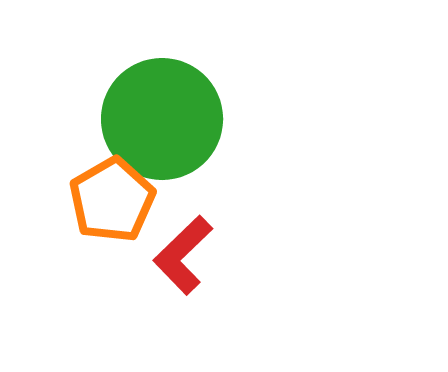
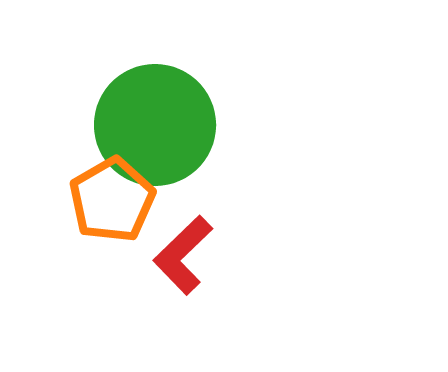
green circle: moved 7 px left, 6 px down
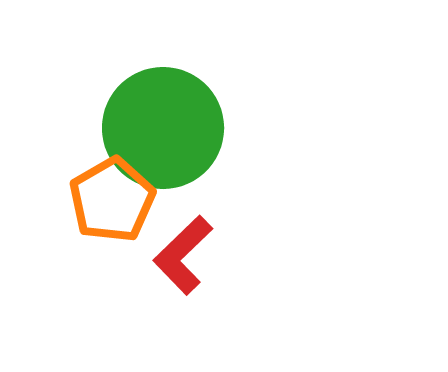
green circle: moved 8 px right, 3 px down
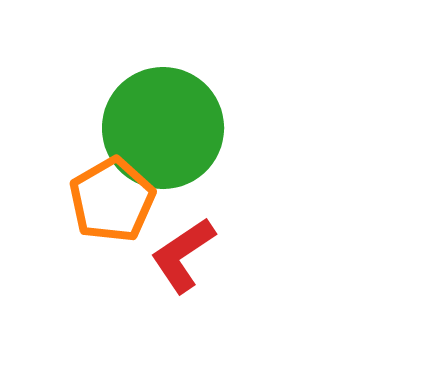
red L-shape: rotated 10 degrees clockwise
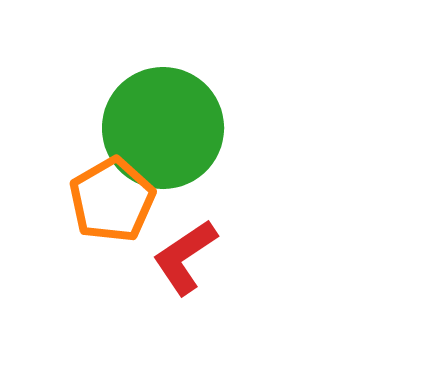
red L-shape: moved 2 px right, 2 px down
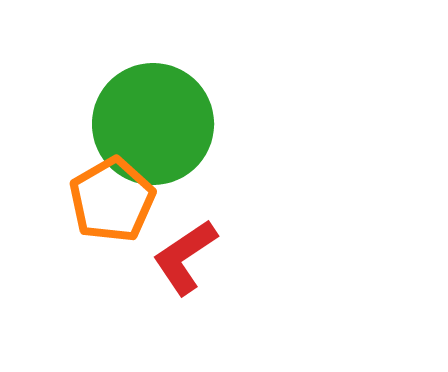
green circle: moved 10 px left, 4 px up
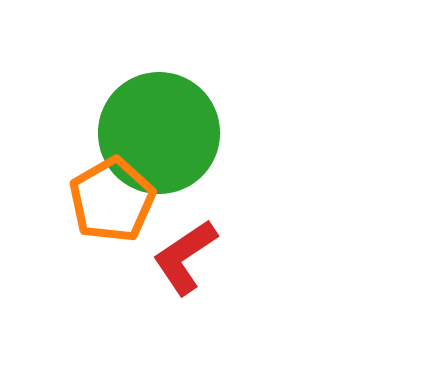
green circle: moved 6 px right, 9 px down
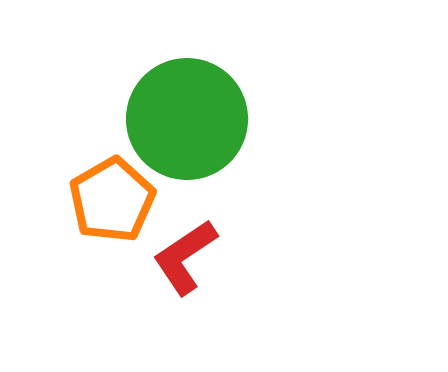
green circle: moved 28 px right, 14 px up
